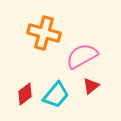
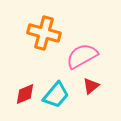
red diamond: rotated 15 degrees clockwise
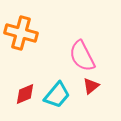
orange cross: moved 23 px left
pink semicircle: rotated 88 degrees counterclockwise
cyan trapezoid: moved 1 px right
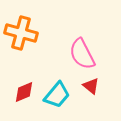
pink semicircle: moved 2 px up
red triangle: rotated 42 degrees counterclockwise
red diamond: moved 1 px left, 2 px up
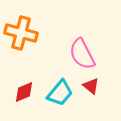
cyan trapezoid: moved 3 px right, 2 px up
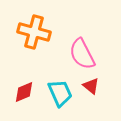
orange cross: moved 13 px right, 1 px up
cyan trapezoid: rotated 64 degrees counterclockwise
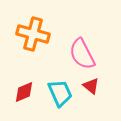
orange cross: moved 1 px left, 2 px down
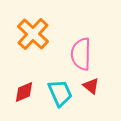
orange cross: rotated 28 degrees clockwise
pink semicircle: moved 1 px left; rotated 28 degrees clockwise
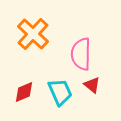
red triangle: moved 1 px right, 1 px up
cyan trapezoid: moved 1 px up
